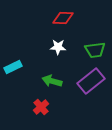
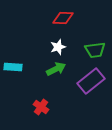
white star: rotated 21 degrees counterclockwise
cyan rectangle: rotated 30 degrees clockwise
green arrow: moved 4 px right, 12 px up; rotated 138 degrees clockwise
red cross: rotated 14 degrees counterclockwise
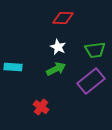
white star: rotated 28 degrees counterclockwise
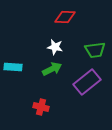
red diamond: moved 2 px right, 1 px up
white star: moved 3 px left; rotated 14 degrees counterclockwise
green arrow: moved 4 px left
purple rectangle: moved 4 px left, 1 px down
red cross: rotated 21 degrees counterclockwise
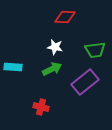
purple rectangle: moved 2 px left
